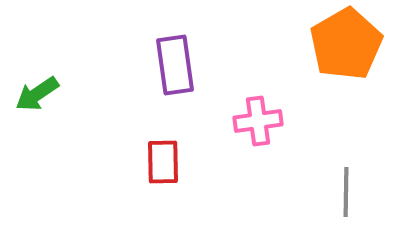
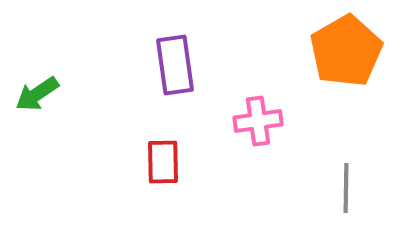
orange pentagon: moved 7 px down
gray line: moved 4 px up
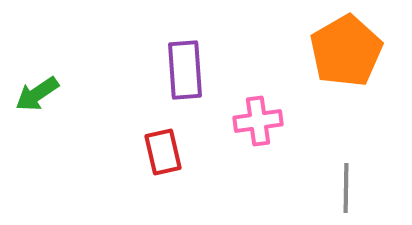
purple rectangle: moved 10 px right, 5 px down; rotated 4 degrees clockwise
red rectangle: moved 10 px up; rotated 12 degrees counterclockwise
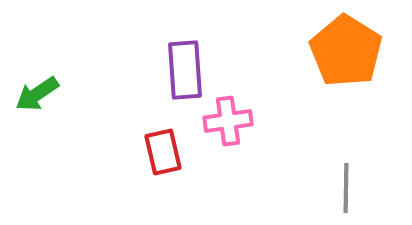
orange pentagon: rotated 10 degrees counterclockwise
pink cross: moved 30 px left
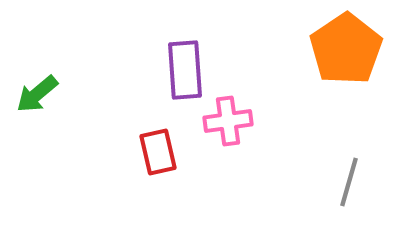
orange pentagon: moved 2 px up; rotated 6 degrees clockwise
green arrow: rotated 6 degrees counterclockwise
red rectangle: moved 5 px left
gray line: moved 3 px right, 6 px up; rotated 15 degrees clockwise
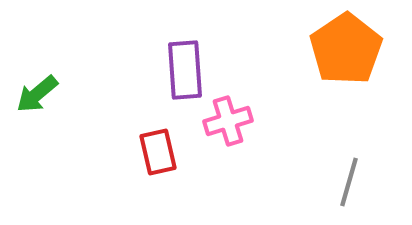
pink cross: rotated 9 degrees counterclockwise
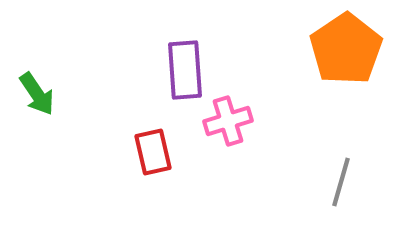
green arrow: rotated 84 degrees counterclockwise
red rectangle: moved 5 px left
gray line: moved 8 px left
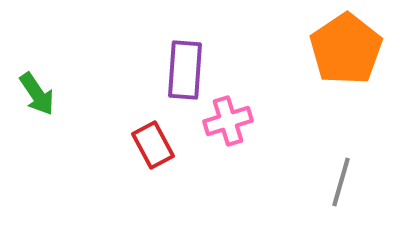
purple rectangle: rotated 8 degrees clockwise
red rectangle: moved 7 px up; rotated 15 degrees counterclockwise
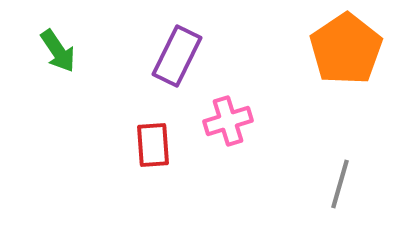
purple rectangle: moved 8 px left, 14 px up; rotated 22 degrees clockwise
green arrow: moved 21 px right, 43 px up
red rectangle: rotated 24 degrees clockwise
gray line: moved 1 px left, 2 px down
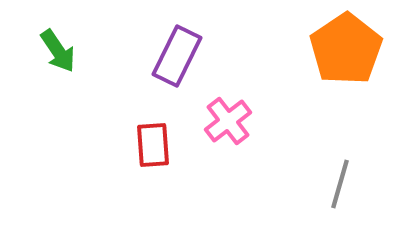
pink cross: rotated 21 degrees counterclockwise
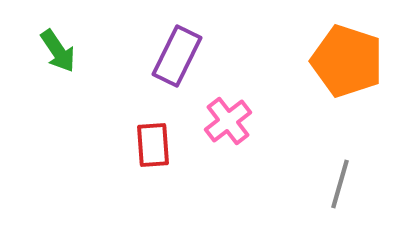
orange pentagon: moved 1 px right, 12 px down; rotated 20 degrees counterclockwise
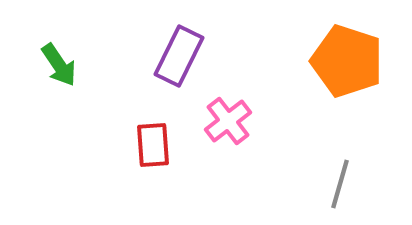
green arrow: moved 1 px right, 14 px down
purple rectangle: moved 2 px right
